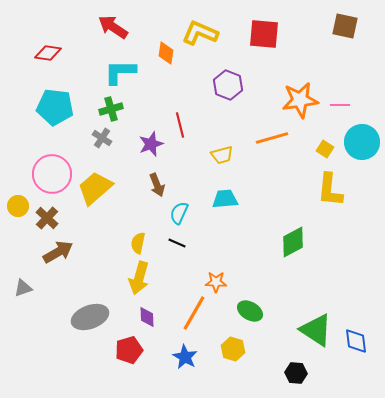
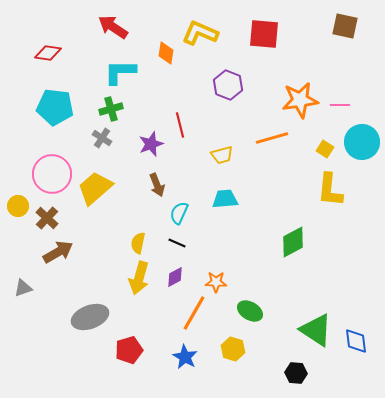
purple diamond at (147, 317): moved 28 px right, 40 px up; rotated 65 degrees clockwise
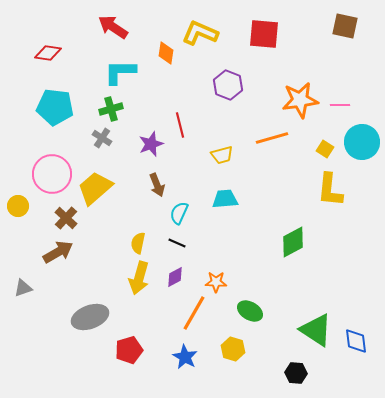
brown cross at (47, 218): moved 19 px right
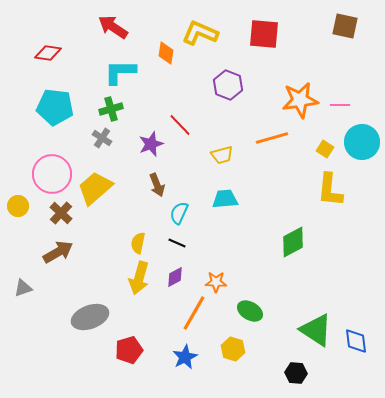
red line at (180, 125): rotated 30 degrees counterclockwise
brown cross at (66, 218): moved 5 px left, 5 px up
blue star at (185, 357): rotated 15 degrees clockwise
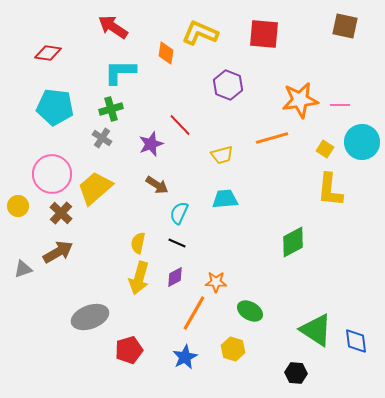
brown arrow at (157, 185): rotated 35 degrees counterclockwise
gray triangle at (23, 288): moved 19 px up
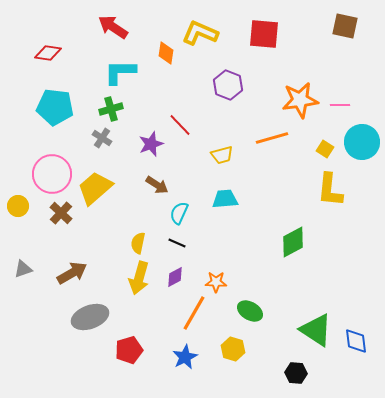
brown arrow at (58, 252): moved 14 px right, 21 px down
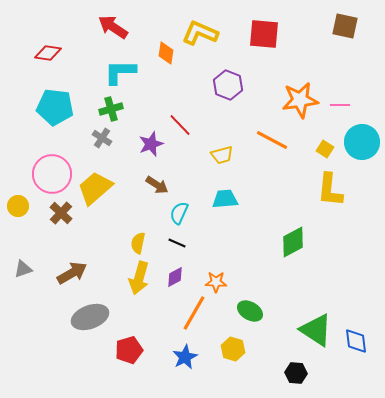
orange line at (272, 138): moved 2 px down; rotated 44 degrees clockwise
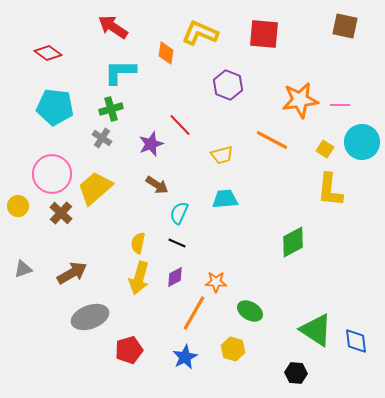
red diamond at (48, 53): rotated 28 degrees clockwise
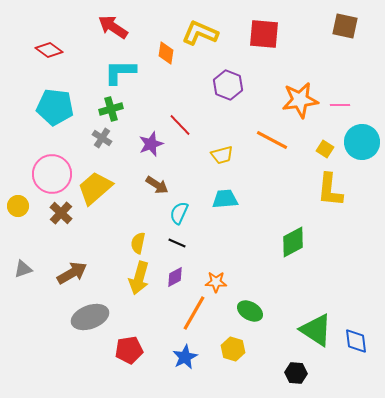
red diamond at (48, 53): moved 1 px right, 3 px up
red pentagon at (129, 350): rotated 8 degrees clockwise
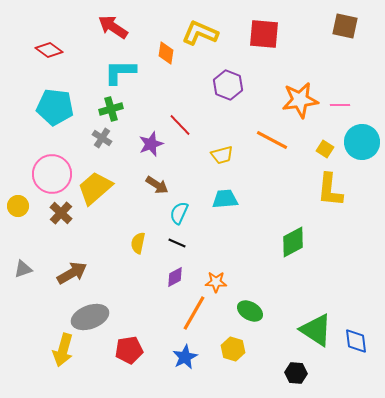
yellow arrow at (139, 278): moved 76 px left, 72 px down
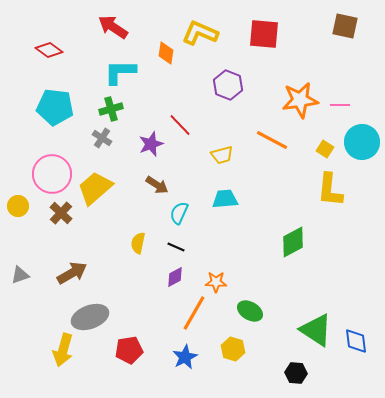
black line at (177, 243): moved 1 px left, 4 px down
gray triangle at (23, 269): moved 3 px left, 6 px down
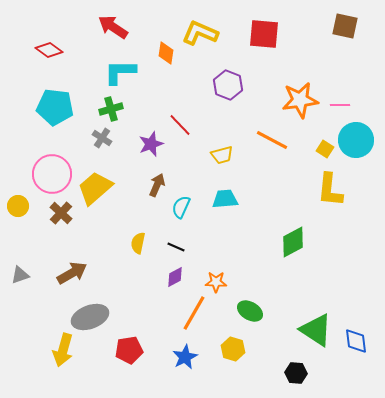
cyan circle at (362, 142): moved 6 px left, 2 px up
brown arrow at (157, 185): rotated 100 degrees counterclockwise
cyan semicircle at (179, 213): moved 2 px right, 6 px up
